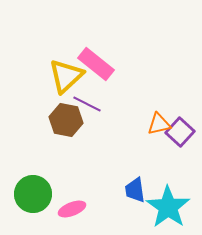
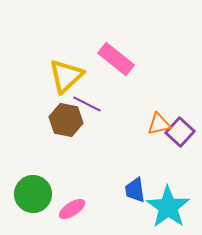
pink rectangle: moved 20 px right, 5 px up
pink ellipse: rotated 12 degrees counterclockwise
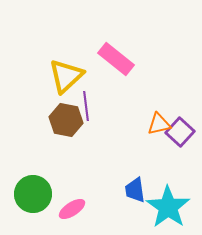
purple line: moved 1 px left, 2 px down; rotated 56 degrees clockwise
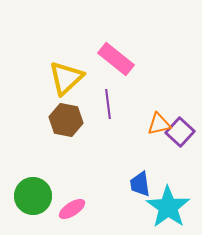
yellow triangle: moved 2 px down
purple line: moved 22 px right, 2 px up
blue trapezoid: moved 5 px right, 6 px up
green circle: moved 2 px down
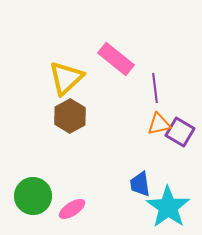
purple line: moved 47 px right, 16 px up
brown hexagon: moved 4 px right, 4 px up; rotated 20 degrees clockwise
purple square: rotated 12 degrees counterclockwise
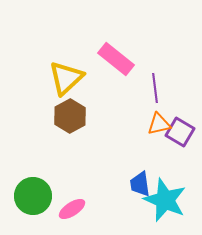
cyan star: moved 3 px left, 7 px up; rotated 12 degrees counterclockwise
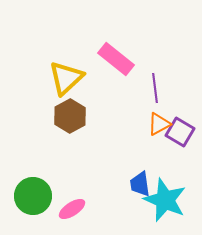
orange triangle: rotated 15 degrees counterclockwise
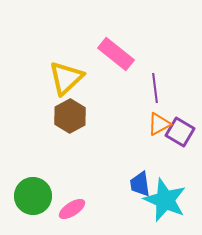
pink rectangle: moved 5 px up
